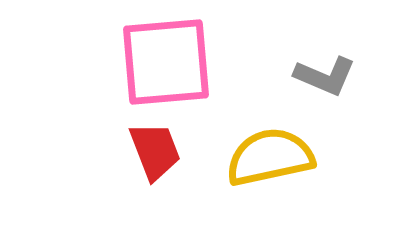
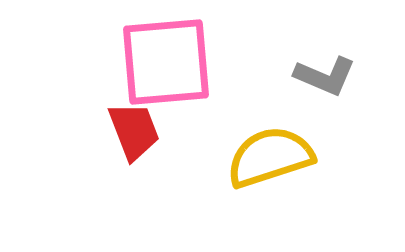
red trapezoid: moved 21 px left, 20 px up
yellow semicircle: rotated 6 degrees counterclockwise
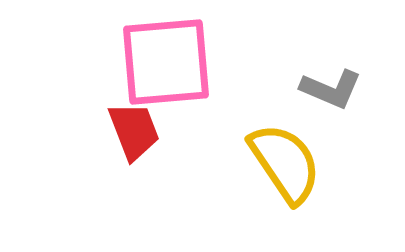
gray L-shape: moved 6 px right, 13 px down
yellow semicircle: moved 15 px right, 6 px down; rotated 74 degrees clockwise
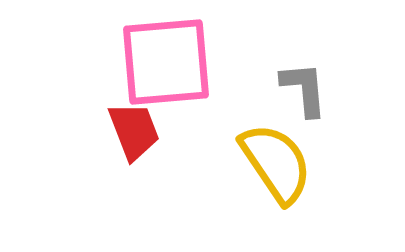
gray L-shape: moved 27 px left; rotated 118 degrees counterclockwise
yellow semicircle: moved 9 px left
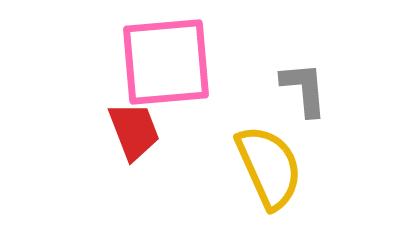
yellow semicircle: moved 7 px left, 4 px down; rotated 10 degrees clockwise
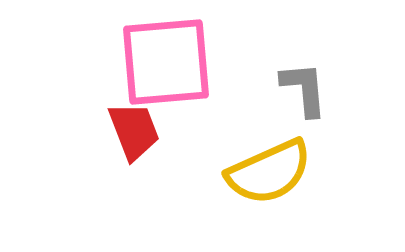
yellow semicircle: moved 5 px down; rotated 90 degrees clockwise
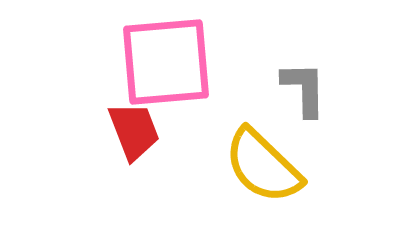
gray L-shape: rotated 4 degrees clockwise
yellow semicircle: moved 6 px left, 6 px up; rotated 68 degrees clockwise
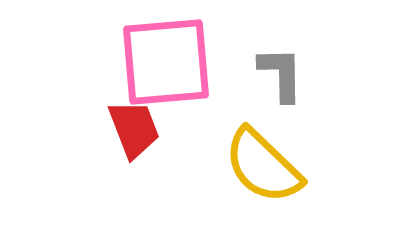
gray L-shape: moved 23 px left, 15 px up
red trapezoid: moved 2 px up
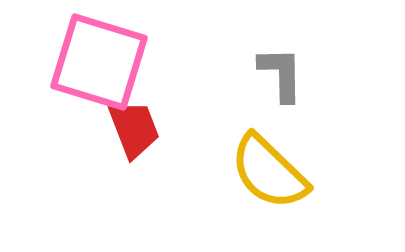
pink square: moved 67 px left; rotated 22 degrees clockwise
yellow semicircle: moved 6 px right, 6 px down
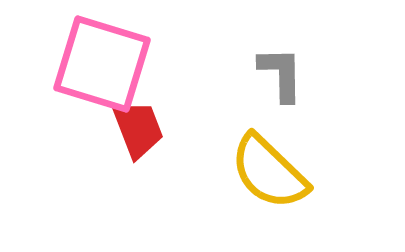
pink square: moved 3 px right, 2 px down
red trapezoid: moved 4 px right
